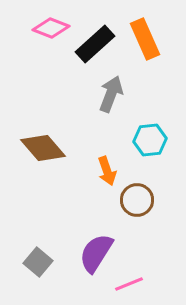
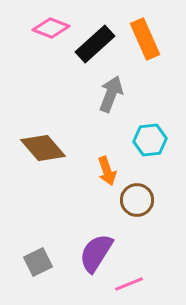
gray square: rotated 24 degrees clockwise
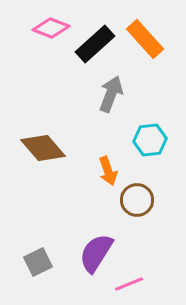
orange rectangle: rotated 18 degrees counterclockwise
orange arrow: moved 1 px right
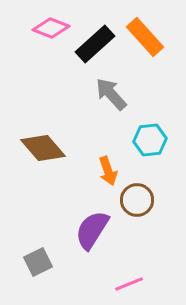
orange rectangle: moved 2 px up
gray arrow: rotated 63 degrees counterclockwise
purple semicircle: moved 4 px left, 23 px up
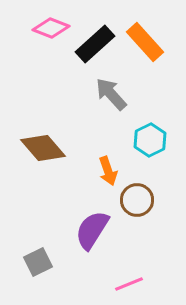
orange rectangle: moved 5 px down
cyan hexagon: rotated 20 degrees counterclockwise
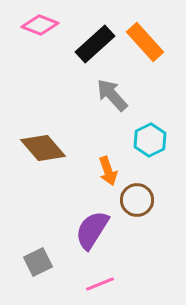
pink diamond: moved 11 px left, 3 px up
gray arrow: moved 1 px right, 1 px down
pink line: moved 29 px left
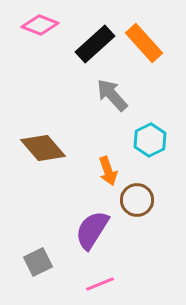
orange rectangle: moved 1 px left, 1 px down
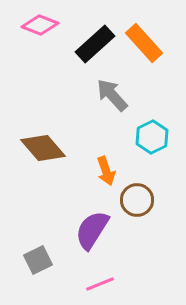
cyan hexagon: moved 2 px right, 3 px up
orange arrow: moved 2 px left
gray square: moved 2 px up
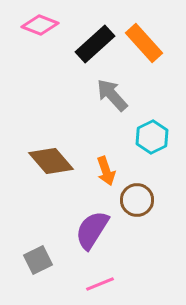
brown diamond: moved 8 px right, 13 px down
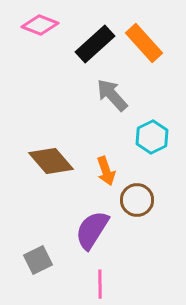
pink line: rotated 68 degrees counterclockwise
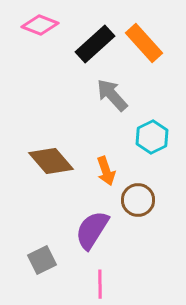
brown circle: moved 1 px right
gray square: moved 4 px right
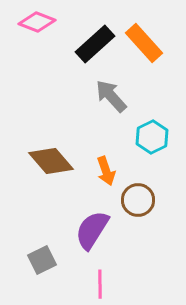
pink diamond: moved 3 px left, 3 px up
gray arrow: moved 1 px left, 1 px down
